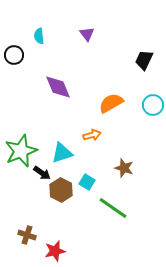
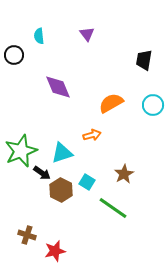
black trapezoid: rotated 15 degrees counterclockwise
brown star: moved 6 px down; rotated 24 degrees clockwise
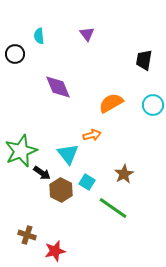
black circle: moved 1 px right, 1 px up
cyan triangle: moved 6 px right, 1 px down; rotated 50 degrees counterclockwise
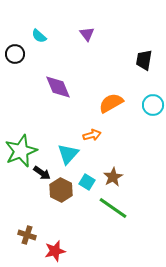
cyan semicircle: rotated 42 degrees counterclockwise
cyan triangle: rotated 20 degrees clockwise
brown star: moved 11 px left, 3 px down
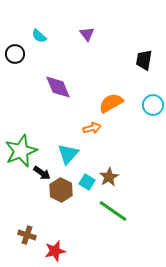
orange arrow: moved 7 px up
brown star: moved 4 px left
green line: moved 3 px down
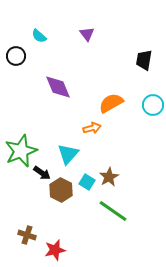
black circle: moved 1 px right, 2 px down
red star: moved 1 px up
